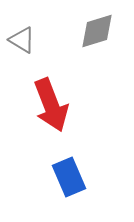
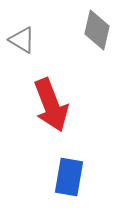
gray diamond: moved 1 px up; rotated 60 degrees counterclockwise
blue rectangle: rotated 33 degrees clockwise
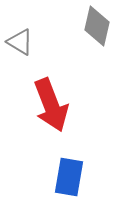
gray diamond: moved 4 px up
gray triangle: moved 2 px left, 2 px down
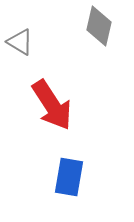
gray diamond: moved 2 px right
red arrow: moved 1 px right; rotated 12 degrees counterclockwise
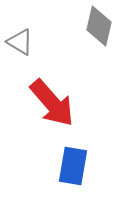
red arrow: moved 2 px up; rotated 8 degrees counterclockwise
blue rectangle: moved 4 px right, 11 px up
